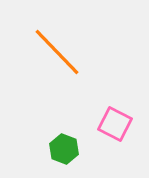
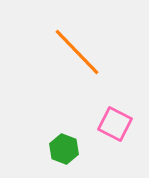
orange line: moved 20 px right
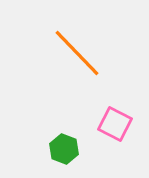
orange line: moved 1 px down
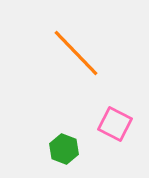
orange line: moved 1 px left
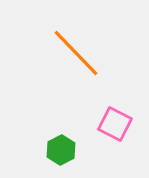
green hexagon: moved 3 px left, 1 px down; rotated 12 degrees clockwise
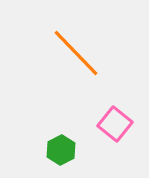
pink square: rotated 12 degrees clockwise
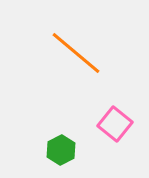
orange line: rotated 6 degrees counterclockwise
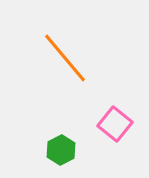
orange line: moved 11 px left, 5 px down; rotated 10 degrees clockwise
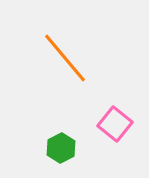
green hexagon: moved 2 px up
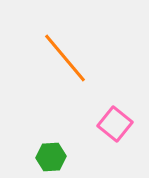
green hexagon: moved 10 px left, 9 px down; rotated 24 degrees clockwise
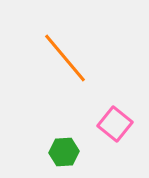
green hexagon: moved 13 px right, 5 px up
